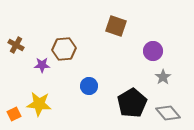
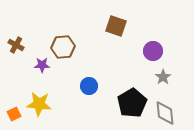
brown hexagon: moved 1 px left, 2 px up
gray diamond: moved 3 px left; rotated 35 degrees clockwise
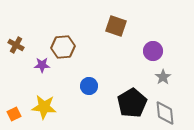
yellow star: moved 5 px right, 3 px down
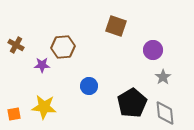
purple circle: moved 1 px up
orange square: rotated 16 degrees clockwise
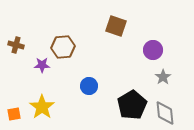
brown cross: rotated 14 degrees counterclockwise
black pentagon: moved 2 px down
yellow star: moved 2 px left; rotated 30 degrees clockwise
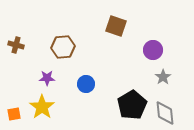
purple star: moved 5 px right, 13 px down
blue circle: moved 3 px left, 2 px up
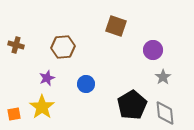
purple star: rotated 21 degrees counterclockwise
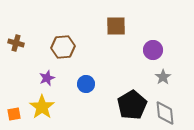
brown square: rotated 20 degrees counterclockwise
brown cross: moved 2 px up
